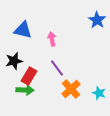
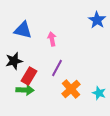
purple line: rotated 66 degrees clockwise
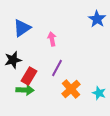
blue star: moved 1 px up
blue triangle: moved 1 px left, 2 px up; rotated 48 degrees counterclockwise
black star: moved 1 px left, 1 px up
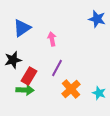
blue star: rotated 18 degrees counterclockwise
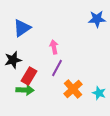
blue star: rotated 18 degrees counterclockwise
pink arrow: moved 2 px right, 8 px down
orange cross: moved 2 px right
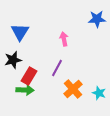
blue triangle: moved 2 px left, 4 px down; rotated 24 degrees counterclockwise
pink arrow: moved 10 px right, 8 px up
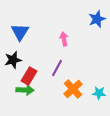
blue star: rotated 18 degrees counterclockwise
cyan star: rotated 16 degrees counterclockwise
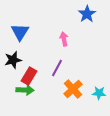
blue star: moved 10 px left, 5 px up; rotated 12 degrees counterclockwise
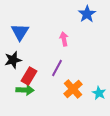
cyan star: rotated 24 degrees clockwise
